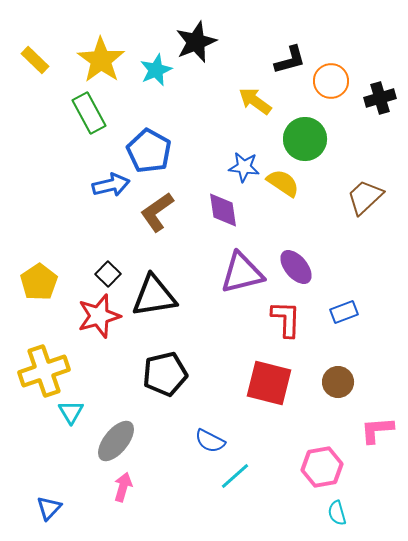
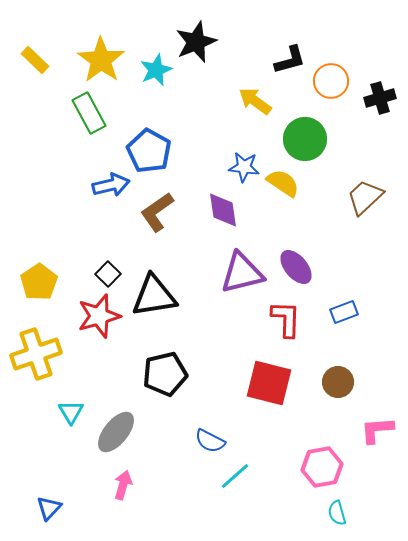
yellow cross: moved 8 px left, 17 px up
gray ellipse: moved 9 px up
pink arrow: moved 2 px up
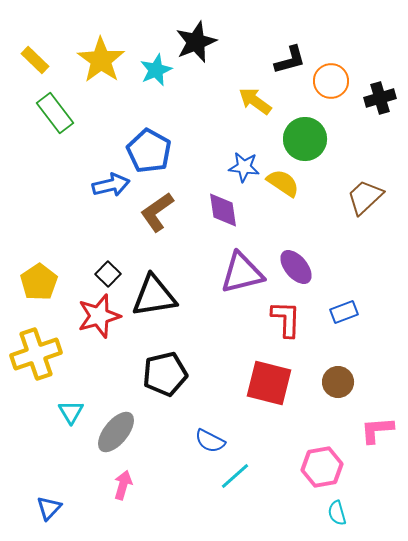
green rectangle: moved 34 px left; rotated 9 degrees counterclockwise
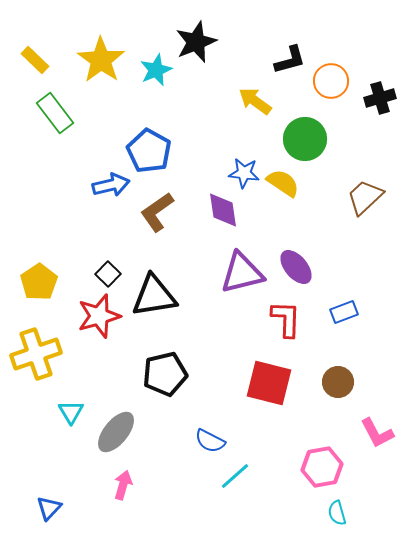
blue star: moved 6 px down
pink L-shape: moved 3 px down; rotated 114 degrees counterclockwise
